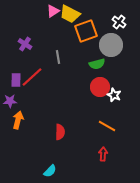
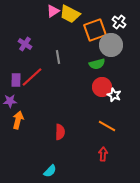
orange square: moved 9 px right, 1 px up
red circle: moved 2 px right
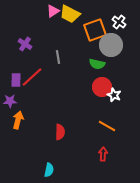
green semicircle: rotated 28 degrees clockwise
cyan semicircle: moved 1 px left, 1 px up; rotated 32 degrees counterclockwise
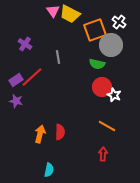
pink triangle: rotated 32 degrees counterclockwise
purple rectangle: rotated 56 degrees clockwise
purple star: moved 6 px right; rotated 16 degrees clockwise
orange arrow: moved 22 px right, 14 px down
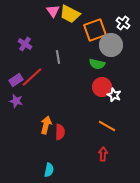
white cross: moved 4 px right, 1 px down
orange arrow: moved 6 px right, 9 px up
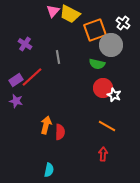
pink triangle: rotated 16 degrees clockwise
red circle: moved 1 px right, 1 px down
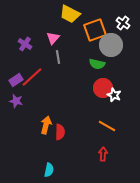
pink triangle: moved 27 px down
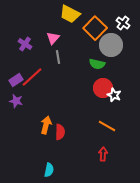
orange square: moved 2 px up; rotated 25 degrees counterclockwise
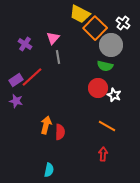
yellow trapezoid: moved 10 px right
green semicircle: moved 8 px right, 2 px down
red circle: moved 5 px left
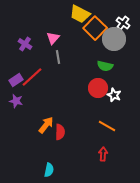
gray circle: moved 3 px right, 6 px up
orange arrow: rotated 24 degrees clockwise
